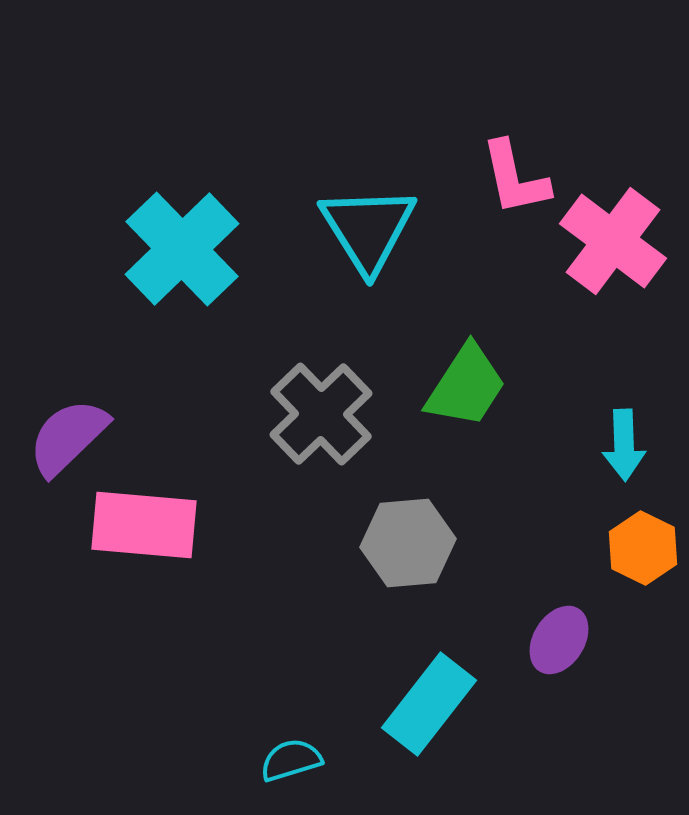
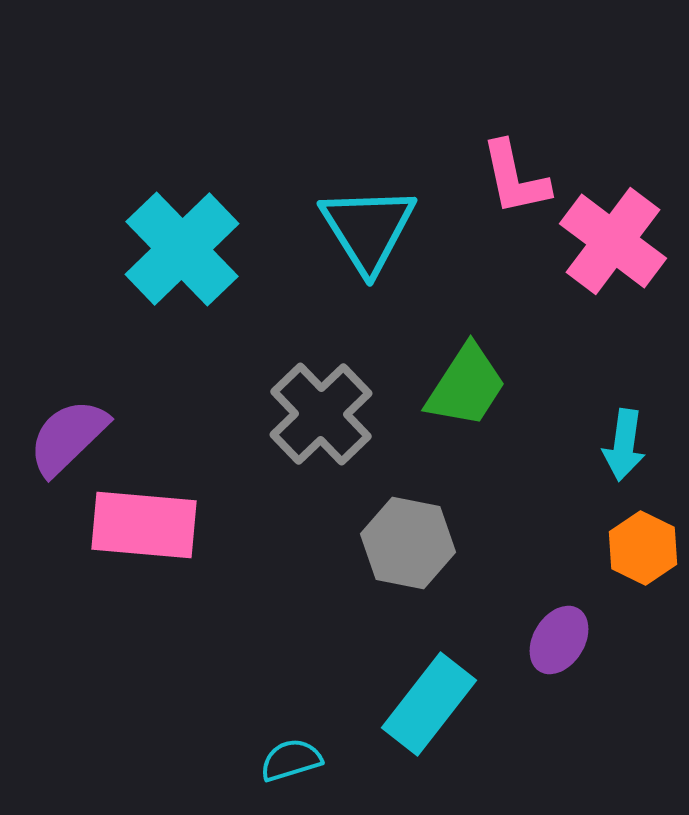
cyan arrow: rotated 10 degrees clockwise
gray hexagon: rotated 16 degrees clockwise
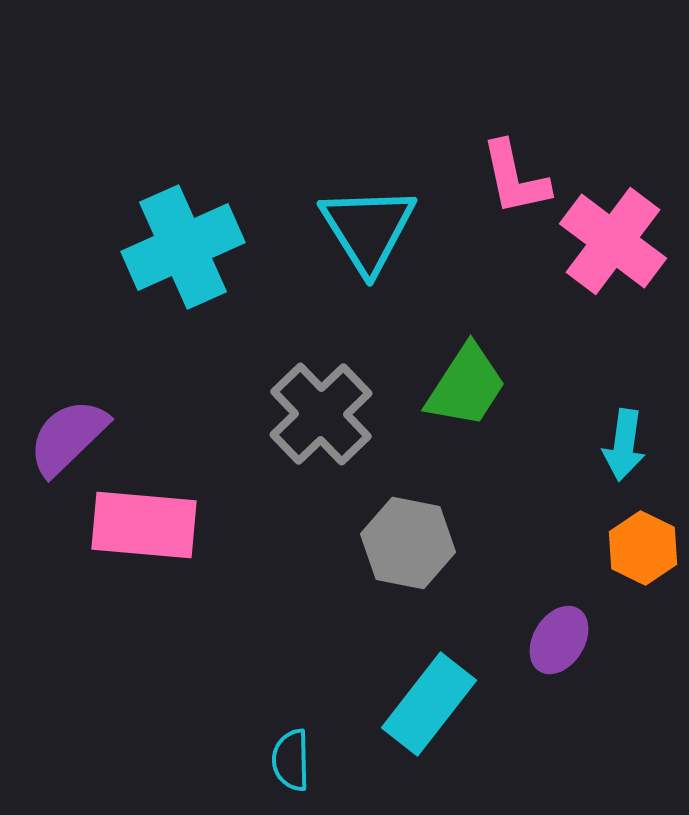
cyan cross: moved 1 px right, 2 px up; rotated 20 degrees clockwise
cyan semicircle: rotated 74 degrees counterclockwise
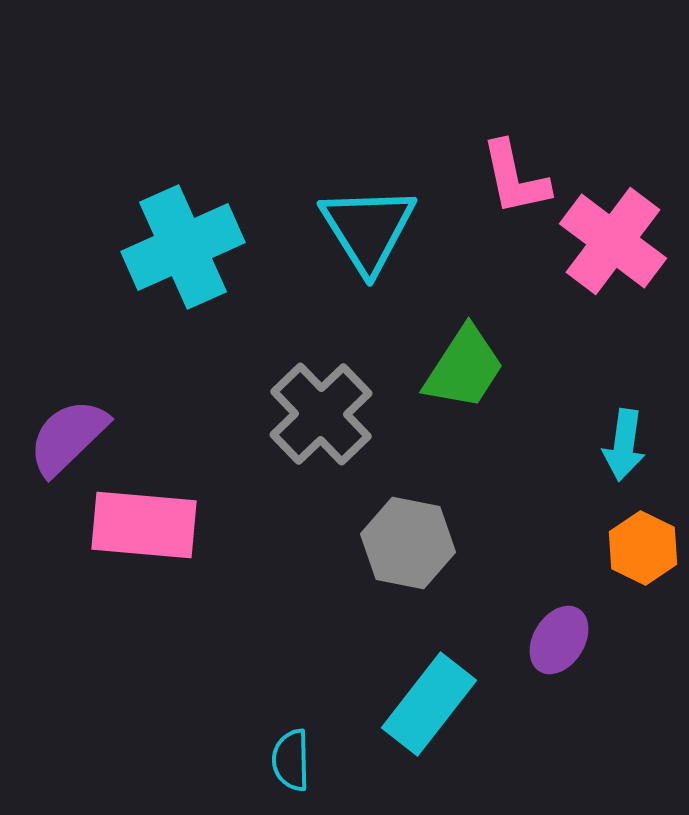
green trapezoid: moved 2 px left, 18 px up
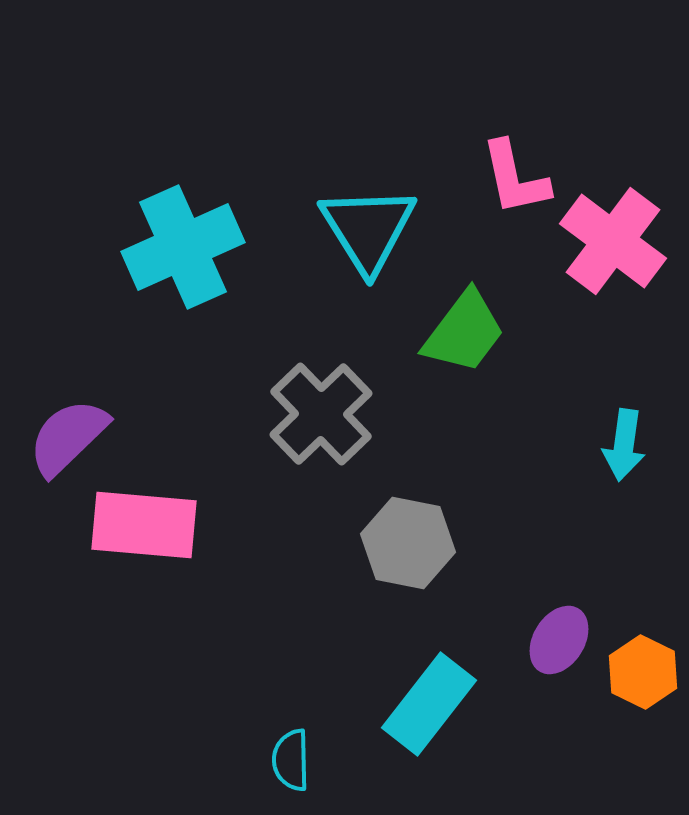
green trapezoid: moved 36 px up; rotated 4 degrees clockwise
orange hexagon: moved 124 px down
